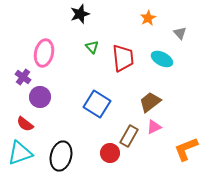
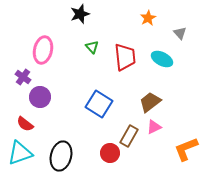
pink ellipse: moved 1 px left, 3 px up
red trapezoid: moved 2 px right, 1 px up
blue square: moved 2 px right
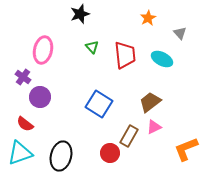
red trapezoid: moved 2 px up
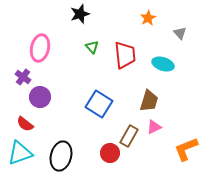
pink ellipse: moved 3 px left, 2 px up
cyan ellipse: moved 1 px right, 5 px down; rotated 10 degrees counterclockwise
brown trapezoid: moved 1 px left, 1 px up; rotated 145 degrees clockwise
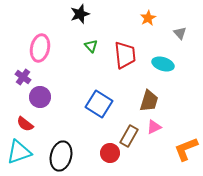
green triangle: moved 1 px left, 1 px up
cyan triangle: moved 1 px left, 1 px up
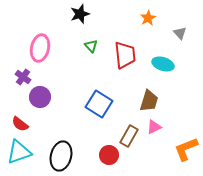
red semicircle: moved 5 px left
red circle: moved 1 px left, 2 px down
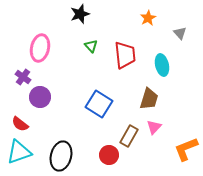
cyan ellipse: moved 1 px left, 1 px down; rotated 60 degrees clockwise
brown trapezoid: moved 2 px up
pink triangle: rotated 21 degrees counterclockwise
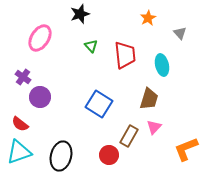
pink ellipse: moved 10 px up; rotated 20 degrees clockwise
